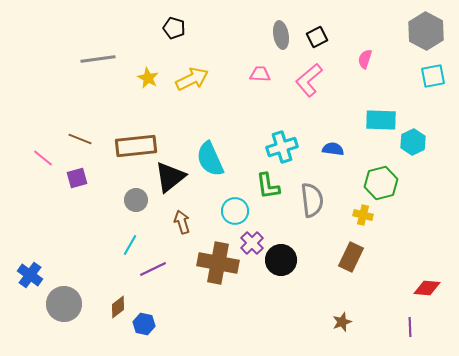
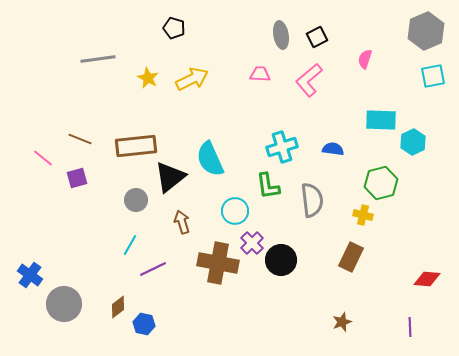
gray hexagon at (426, 31): rotated 9 degrees clockwise
red diamond at (427, 288): moved 9 px up
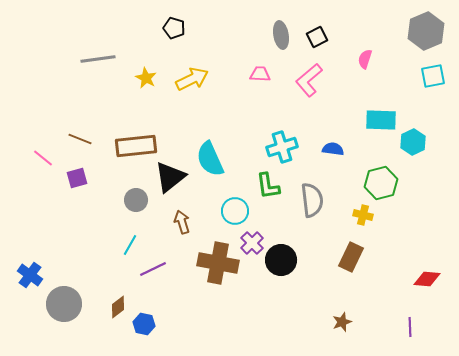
yellow star at (148, 78): moved 2 px left
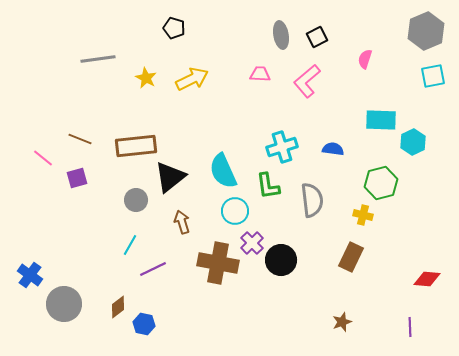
pink L-shape at (309, 80): moved 2 px left, 1 px down
cyan semicircle at (210, 159): moved 13 px right, 12 px down
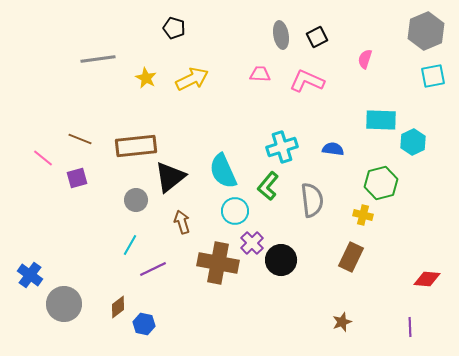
pink L-shape at (307, 81): rotated 64 degrees clockwise
green L-shape at (268, 186): rotated 48 degrees clockwise
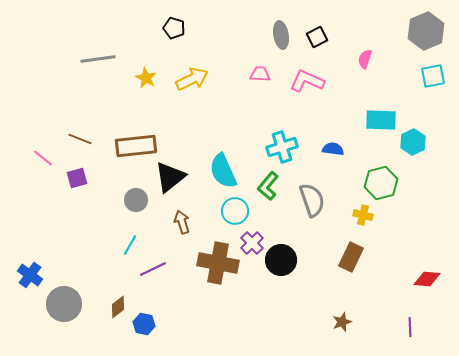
gray semicircle at (312, 200): rotated 12 degrees counterclockwise
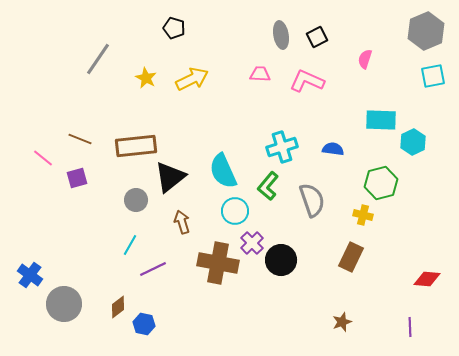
gray line at (98, 59): rotated 48 degrees counterclockwise
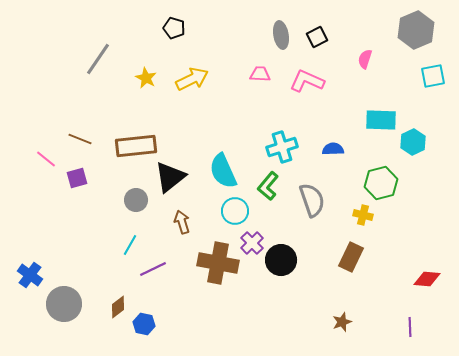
gray hexagon at (426, 31): moved 10 px left, 1 px up
blue semicircle at (333, 149): rotated 10 degrees counterclockwise
pink line at (43, 158): moved 3 px right, 1 px down
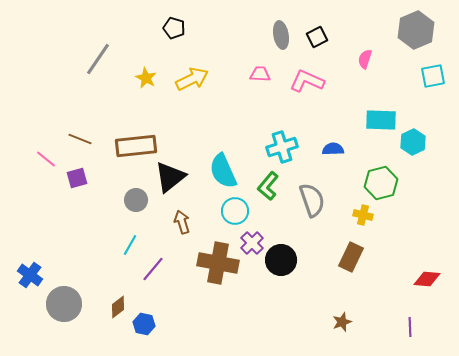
purple line at (153, 269): rotated 24 degrees counterclockwise
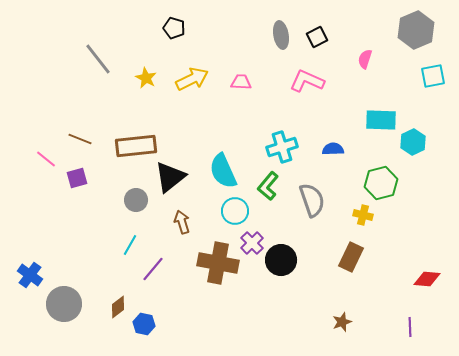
gray line at (98, 59): rotated 72 degrees counterclockwise
pink trapezoid at (260, 74): moved 19 px left, 8 px down
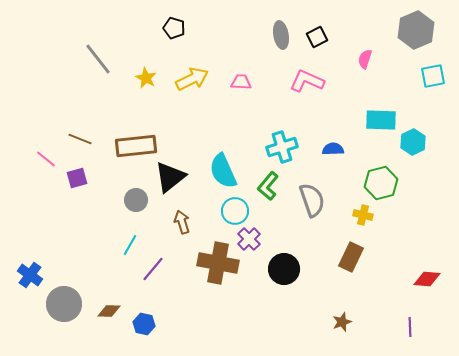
purple cross at (252, 243): moved 3 px left, 4 px up
black circle at (281, 260): moved 3 px right, 9 px down
brown diamond at (118, 307): moved 9 px left, 4 px down; rotated 40 degrees clockwise
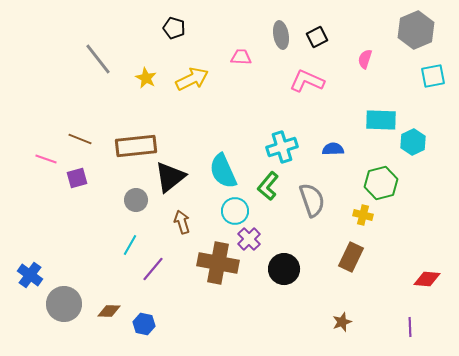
pink trapezoid at (241, 82): moved 25 px up
pink line at (46, 159): rotated 20 degrees counterclockwise
